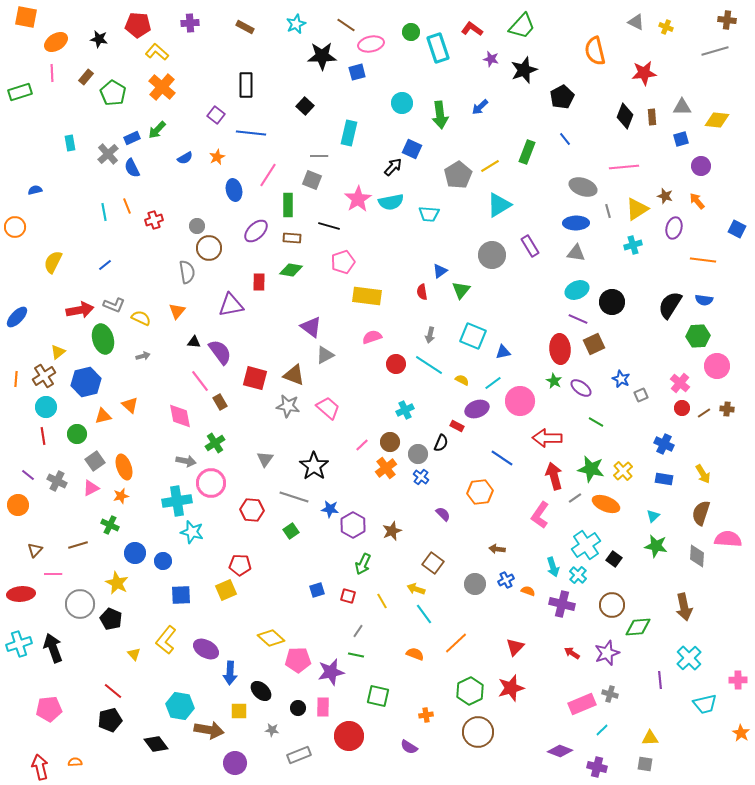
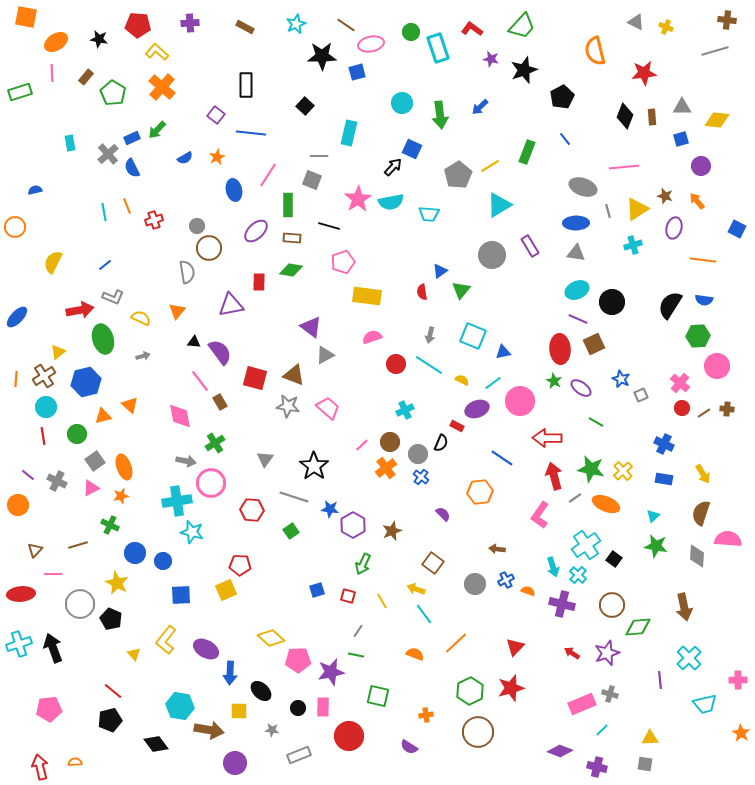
gray L-shape at (114, 305): moved 1 px left, 8 px up
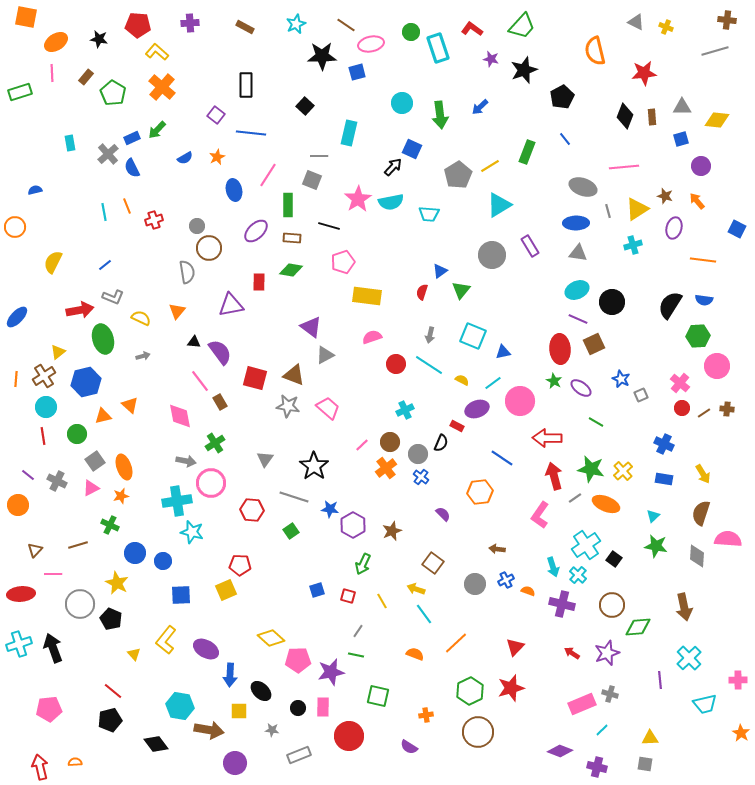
gray triangle at (576, 253): moved 2 px right
red semicircle at (422, 292): rotated 28 degrees clockwise
blue arrow at (230, 673): moved 2 px down
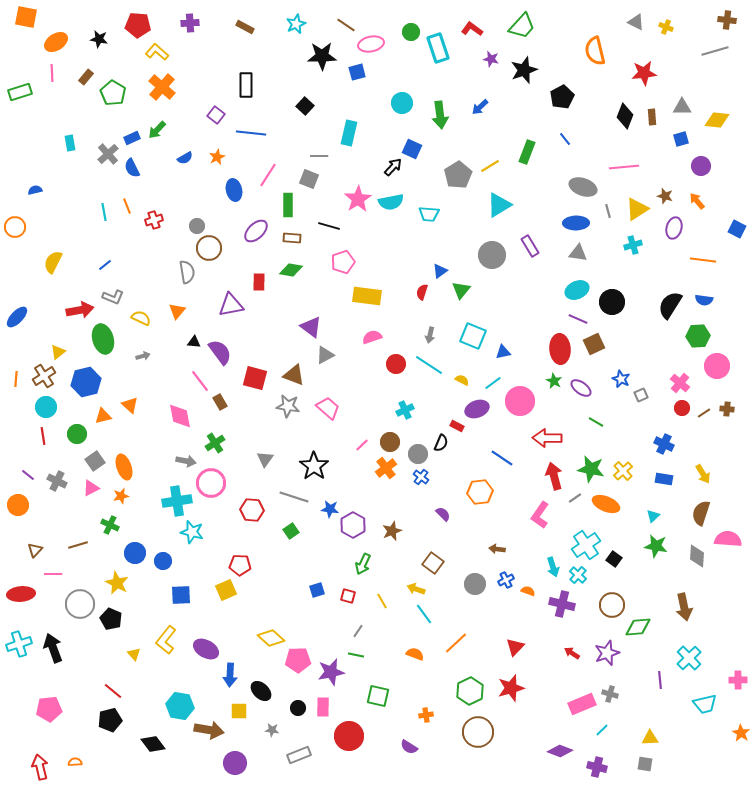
gray square at (312, 180): moved 3 px left, 1 px up
black diamond at (156, 744): moved 3 px left
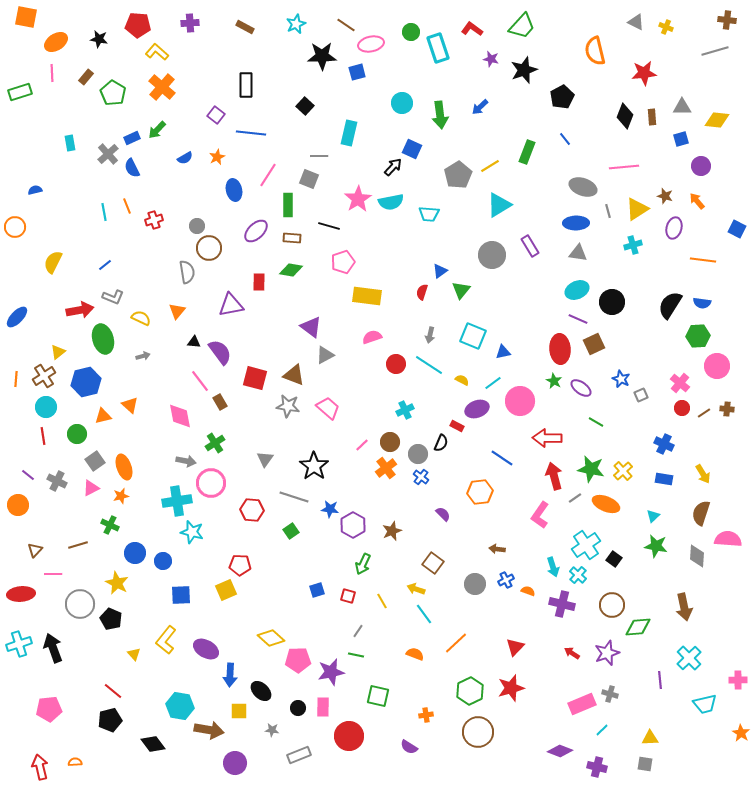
blue semicircle at (704, 300): moved 2 px left, 3 px down
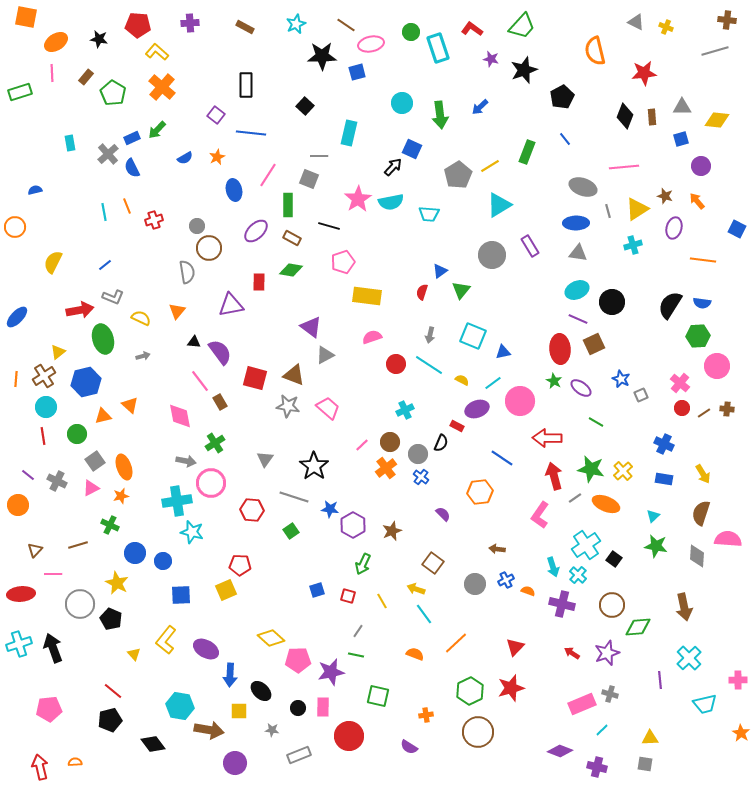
brown rectangle at (292, 238): rotated 24 degrees clockwise
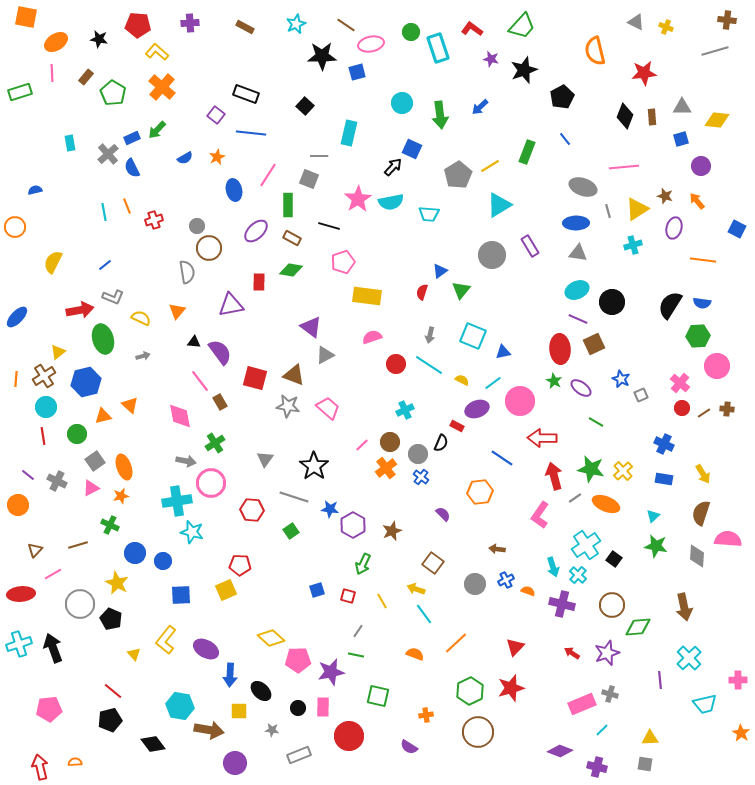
black rectangle at (246, 85): moved 9 px down; rotated 70 degrees counterclockwise
red arrow at (547, 438): moved 5 px left
pink line at (53, 574): rotated 30 degrees counterclockwise
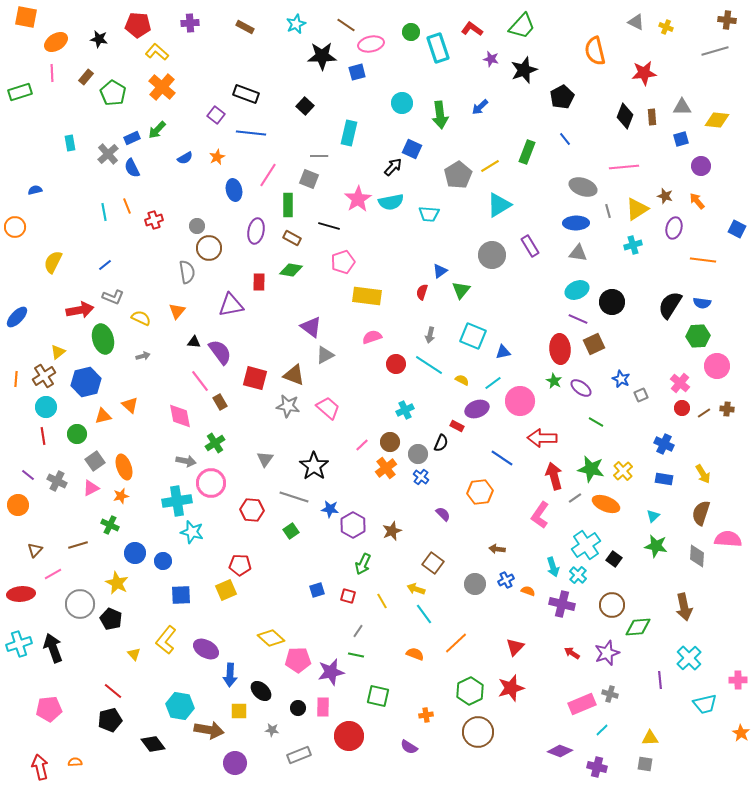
purple ellipse at (256, 231): rotated 35 degrees counterclockwise
